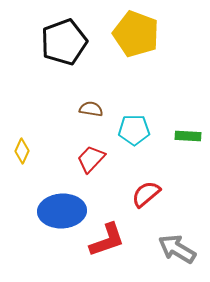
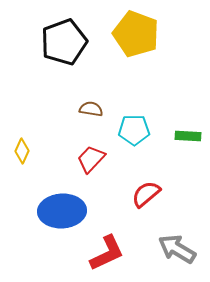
red L-shape: moved 13 px down; rotated 6 degrees counterclockwise
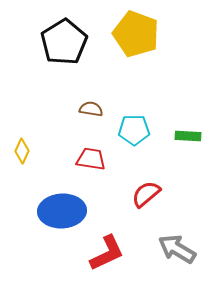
black pentagon: rotated 12 degrees counterclockwise
red trapezoid: rotated 56 degrees clockwise
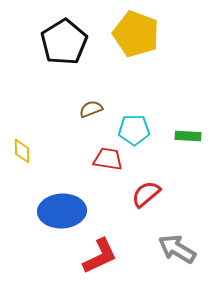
brown semicircle: rotated 30 degrees counterclockwise
yellow diamond: rotated 25 degrees counterclockwise
red trapezoid: moved 17 px right
red L-shape: moved 7 px left, 3 px down
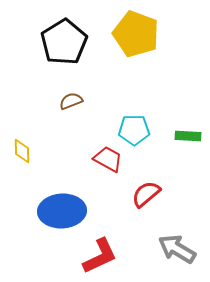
brown semicircle: moved 20 px left, 8 px up
red trapezoid: rotated 20 degrees clockwise
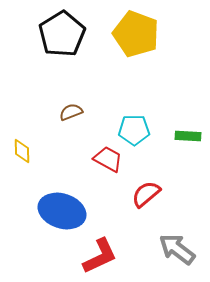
black pentagon: moved 2 px left, 8 px up
brown semicircle: moved 11 px down
blue ellipse: rotated 21 degrees clockwise
gray arrow: rotated 6 degrees clockwise
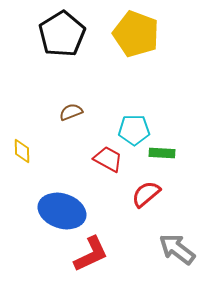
green rectangle: moved 26 px left, 17 px down
red L-shape: moved 9 px left, 2 px up
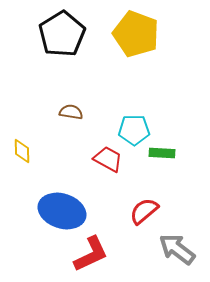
brown semicircle: rotated 30 degrees clockwise
red semicircle: moved 2 px left, 17 px down
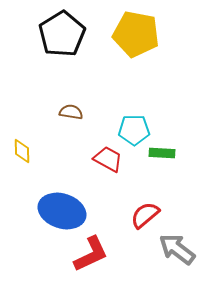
yellow pentagon: rotated 9 degrees counterclockwise
red semicircle: moved 1 px right, 4 px down
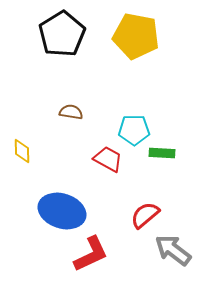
yellow pentagon: moved 2 px down
gray arrow: moved 4 px left, 1 px down
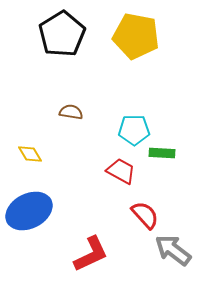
yellow diamond: moved 8 px right, 3 px down; rotated 30 degrees counterclockwise
red trapezoid: moved 13 px right, 12 px down
blue ellipse: moved 33 px left; rotated 45 degrees counterclockwise
red semicircle: rotated 88 degrees clockwise
